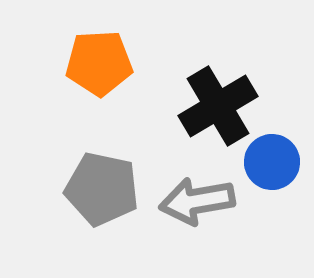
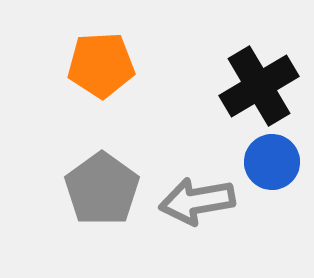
orange pentagon: moved 2 px right, 2 px down
black cross: moved 41 px right, 20 px up
gray pentagon: rotated 24 degrees clockwise
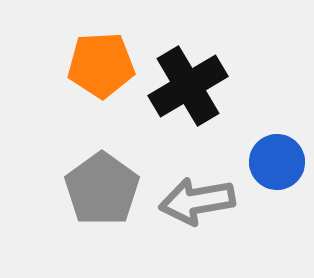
black cross: moved 71 px left
blue circle: moved 5 px right
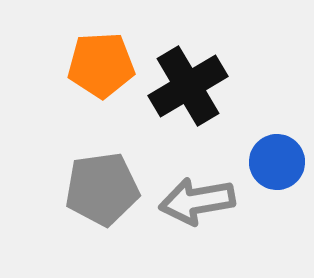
gray pentagon: rotated 28 degrees clockwise
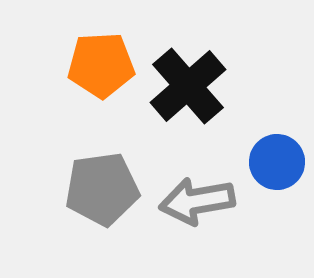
black cross: rotated 10 degrees counterclockwise
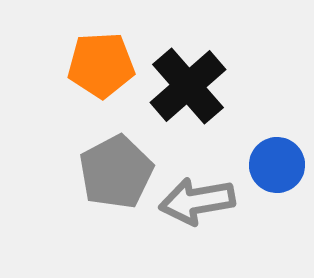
blue circle: moved 3 px down
gray pentagon: moved 14 px right, 17 px up; rotated 20 degrees counterclockwise
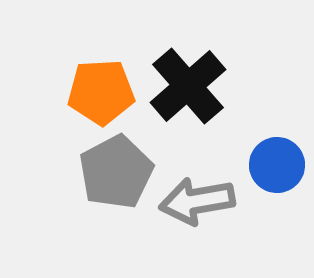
orange pentagon: moved 27 px down
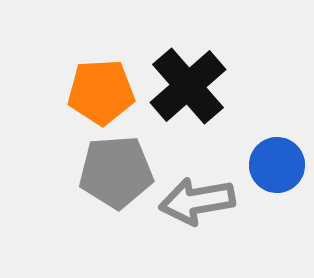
gray pentagon: rotated 24 degrees clockwise
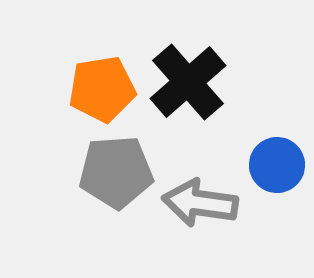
black cross: moved 4 px up
orange pentagon: moved 1 px right, 3 px up; rotated 6 degrees counterclockwise
gray arrow: moved 3 px right, 2 px down; rotated 18 degrees clockwise
